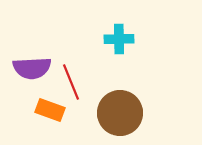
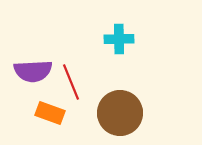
purple semicircle: moved 1 px right, 3 px down
orange rectangle: moved 3 px down
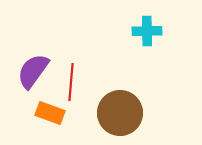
cyan cross: moved 28 px right, 8 px up
purple semicircle: rotated 129 degrees clockwise
red line: rotated 27 degrees clockwise
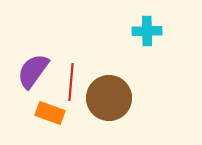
brown circle: moved 11 px left, 15 px up
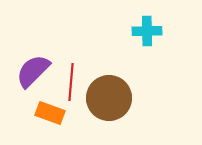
purple semicircle: rotated 9 degrees clockwise
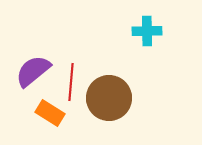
purple semicircle: rotated 6 degrees clockwise
orange rectangle: rotated 12 degrees clockwise
